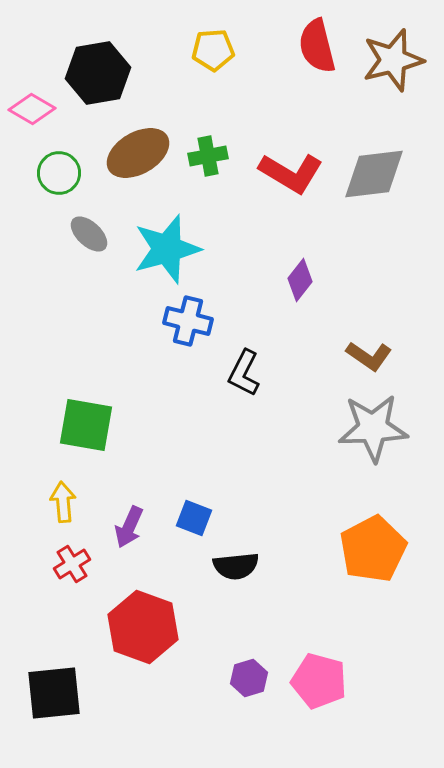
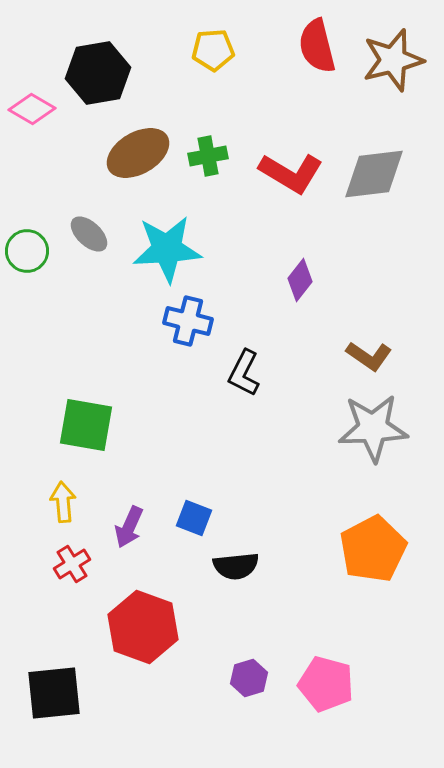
green circle: moved 32 px left, 78 px down
cyan star: rotated 12 degrees clockwise
pink pentagon: moved 7 px right, 3 px down
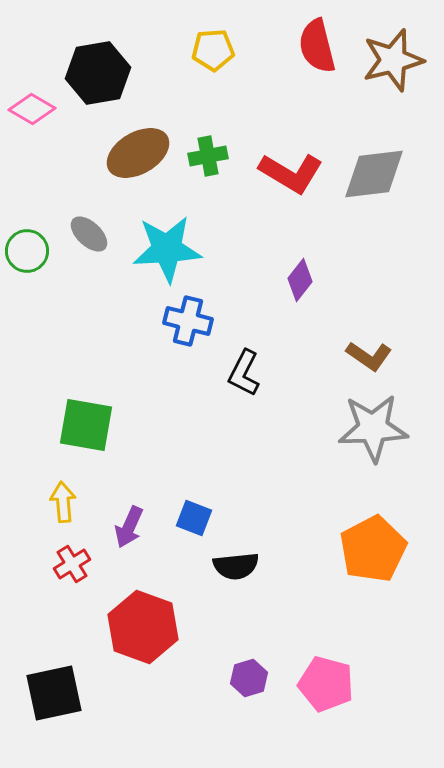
black square: rotated 6 degrees counterclockwise
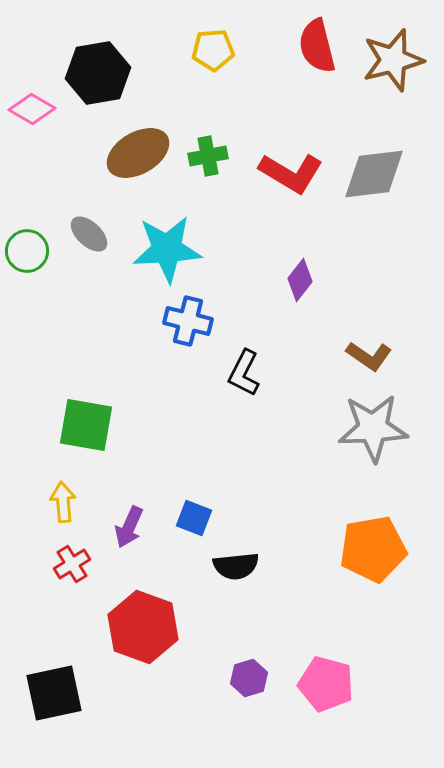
orange pentagon: rotated 18 degrees clockwise
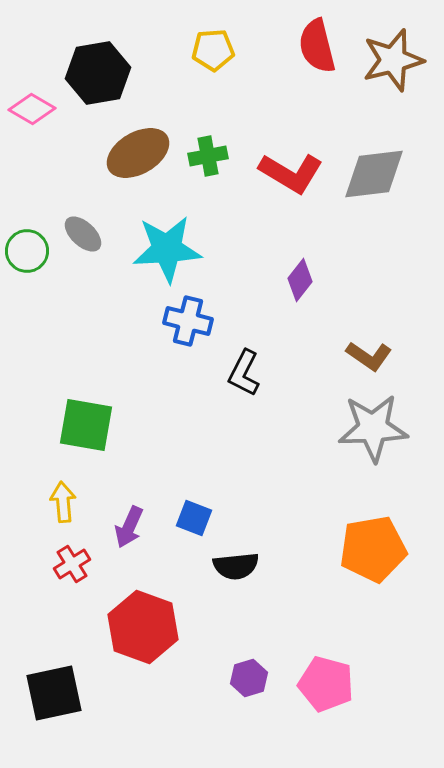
gray ellipse: moved 6 px left
